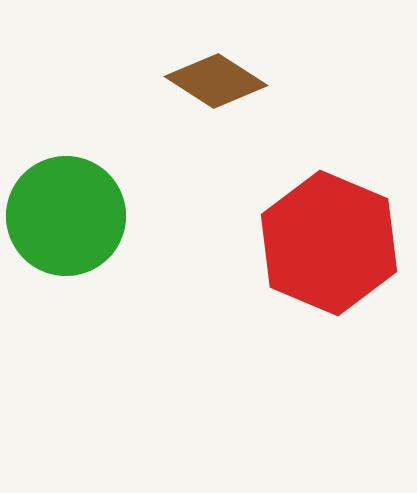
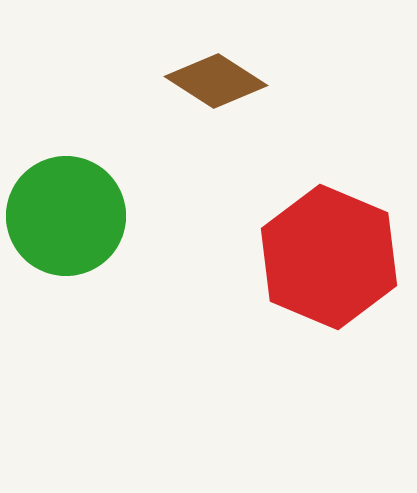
red hexagon: moved 14 px down
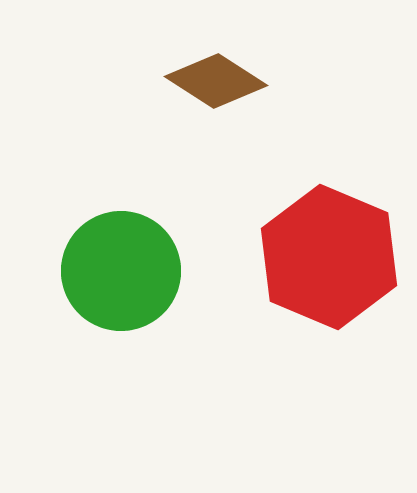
green circle: moved 55 px right, 55 px down
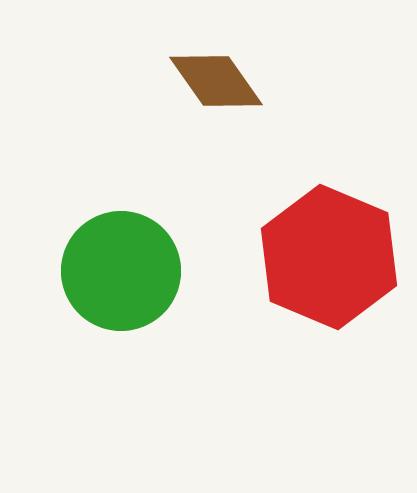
brown diamond: rotated 22 degrees clockwise
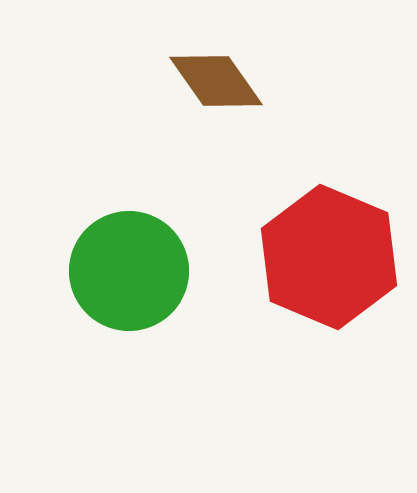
green circle: moved 8 px right
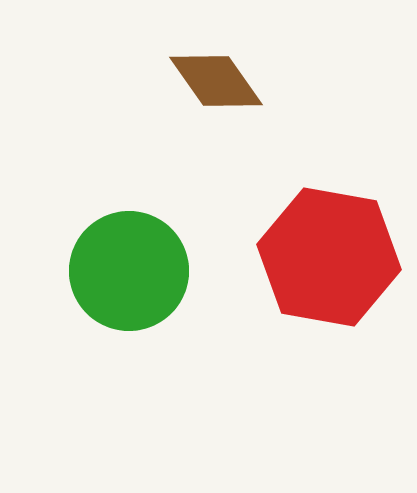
red hexagon: rotated 13 degrees counterclockwise
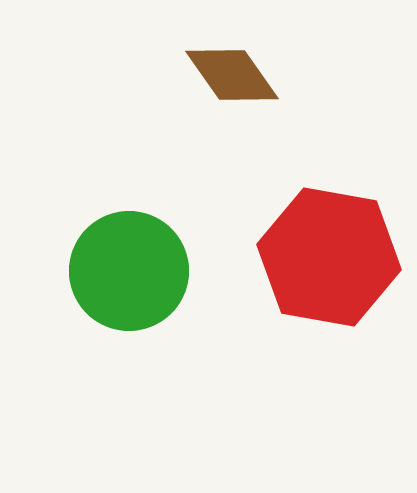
brown diamond: moved 16 px right, 6 px up
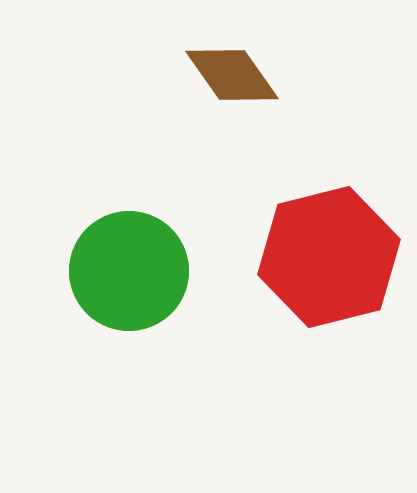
red hexagon: rotated 24 degrees counterclockwise
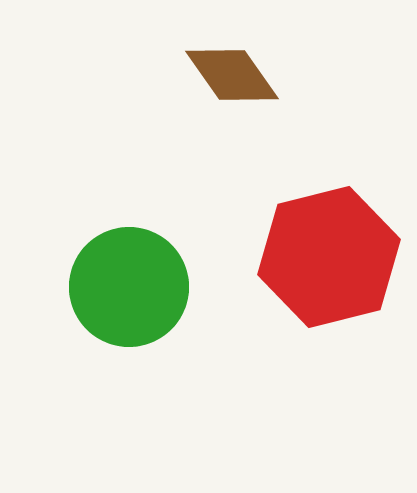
green circle: moved 16 px down
